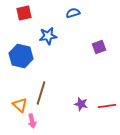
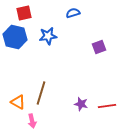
blue hexagon: moved 6 px left, 19 px up
orange triangle: moved 2 px left, 3 px up; rotated 14 degrees counterclockwise
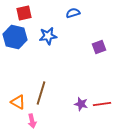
red line: moved 5 px left, 2 px up
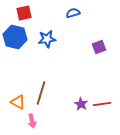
blue star: moved 1 px left, 3 px down
purple star: rotated 16 degrees clockwise
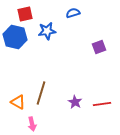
red square: moved 1 px right, 1 px down
blue star: moved 8 px up
purple star: moved 6 px left, 2 px up
pink arrow: moved 3 px down
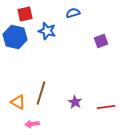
blue star: rotated 24 degrees clockwise
purple square: moved 2 px right, 6 px up
red line: moved 4 px right, 3 px down
pink arrow: rotated 96 degrees clockwise
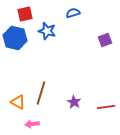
blue hexagon: moved 1 px down
purple square: moved 4 px right, 1 px up
purple star: moved 1 px left
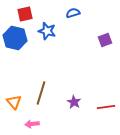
orange triangle: moved 4 px left; rotated 21 degrees clockwise
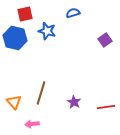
purple square: rotated 16 degrees counterclockwise
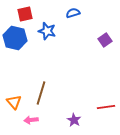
purple star: moved 18 px down
pink arrow: moved 1 px left, 4 px up
